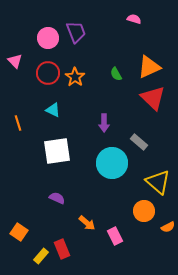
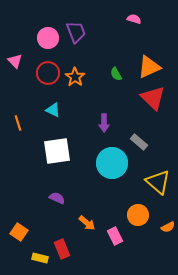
orange circle: moved 6 px left, 4 px down
yellow rectangle: moved 1 px left, 2 px down; rotated 63 degrees clockwise
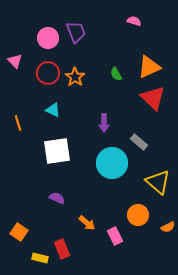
pink semicircle: moved 2 px down
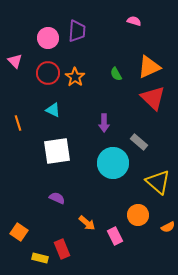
purple trapezoid: moved 1 px right, 1 px up; rotated 25 degrees clockwise
cyan circle: moved 1 px right
